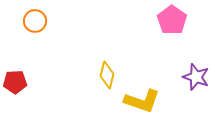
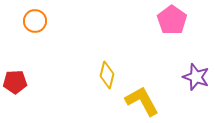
yellow L-shape: rotated 138 degrees counterclockwise
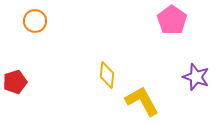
yellow diamond: rotated 8 degrees counterclockwise
red pentagon: rotated 15 degrees counterclockwise
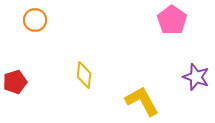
orange circle: moved 1 px up
yellow diamond: moved 23 px left
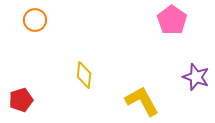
red pentagon: moved 6 px right, 18 px down
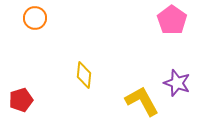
orange circle: moved 2 px up
purple star: moved 19 px left, 6 px down
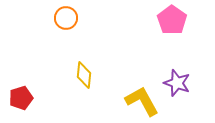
orange circle: moved 31 px right
red pentagon: moved 2 px up
